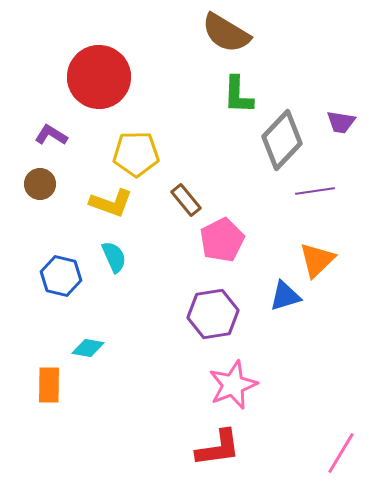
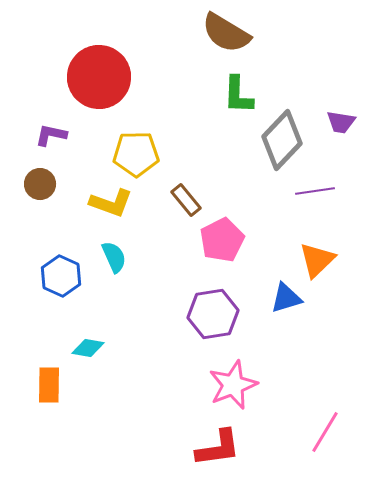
purple L-shape: rotated 20 degrees counterclockwise
blue hexagon: rotated 12 degrees clockwise
blue triangle: moved 1 px right, 2 px down
pink line: moved 16 px left, 21 px up
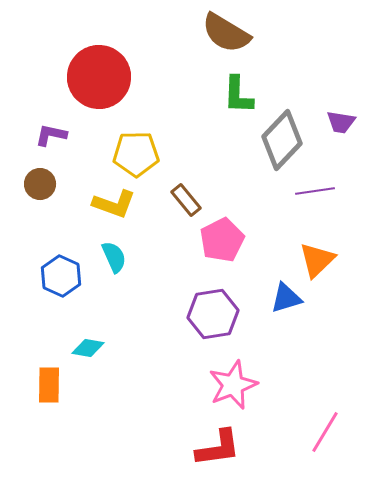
yellow L-shape: moved 3 px right, 1 px down
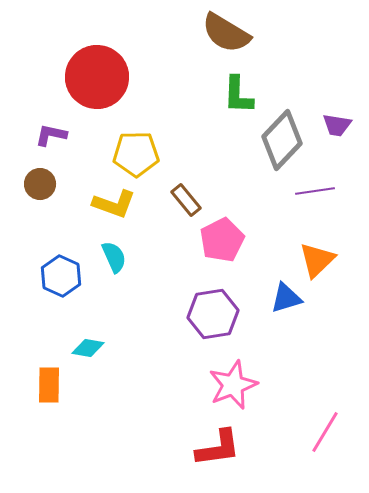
red circle: moved 2 px left
purple trapezoid: moved 4 px left, 3 px down
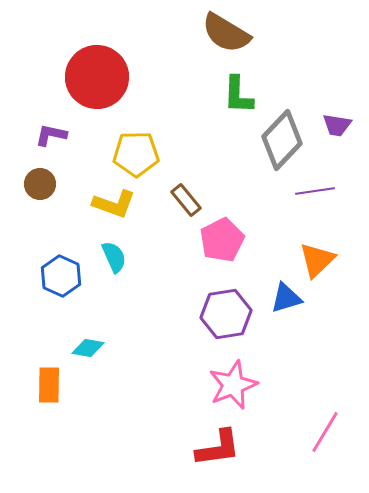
purple hexagon: moved 13 px right
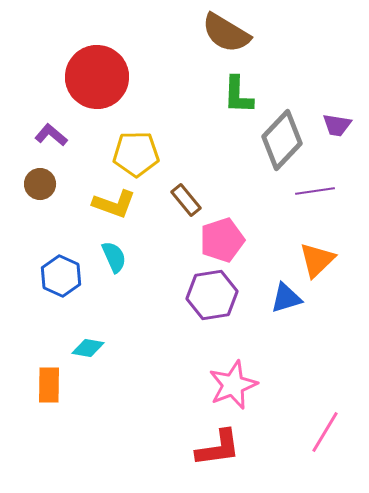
purple L-shape: rotated 28 degrees clockwise
pink pentagon: rotated 9 degrees clockwise
purple hexagon: moved 14 px left, 19 px up
